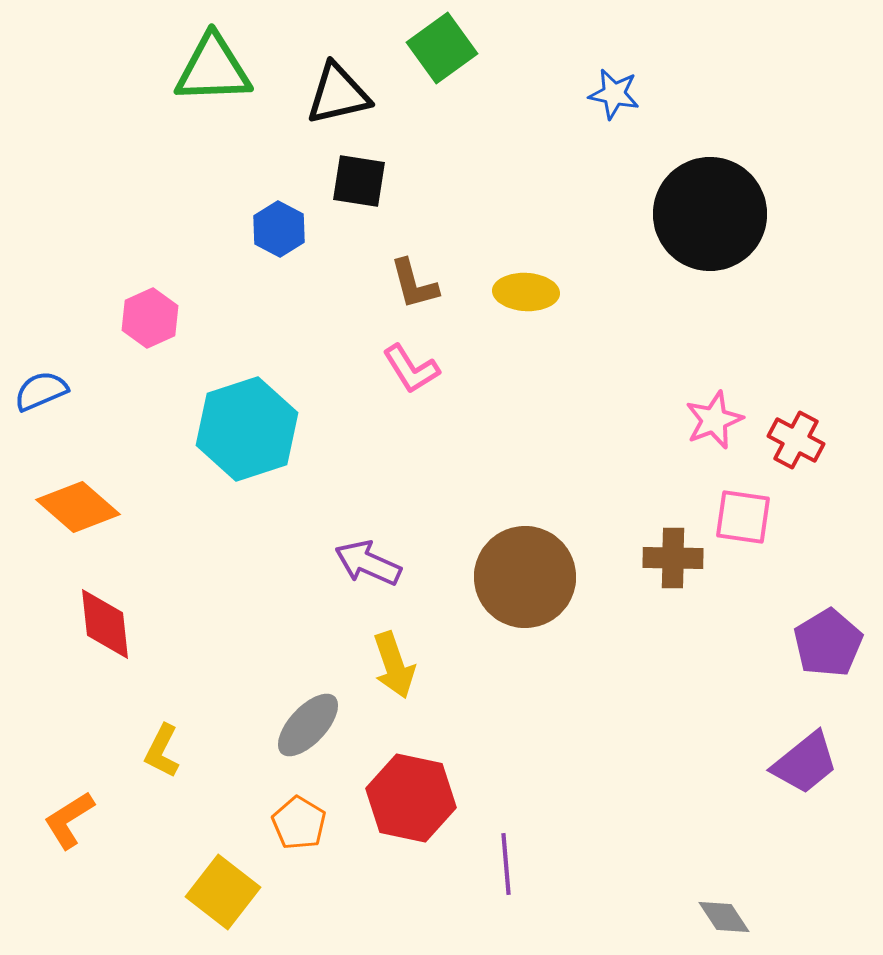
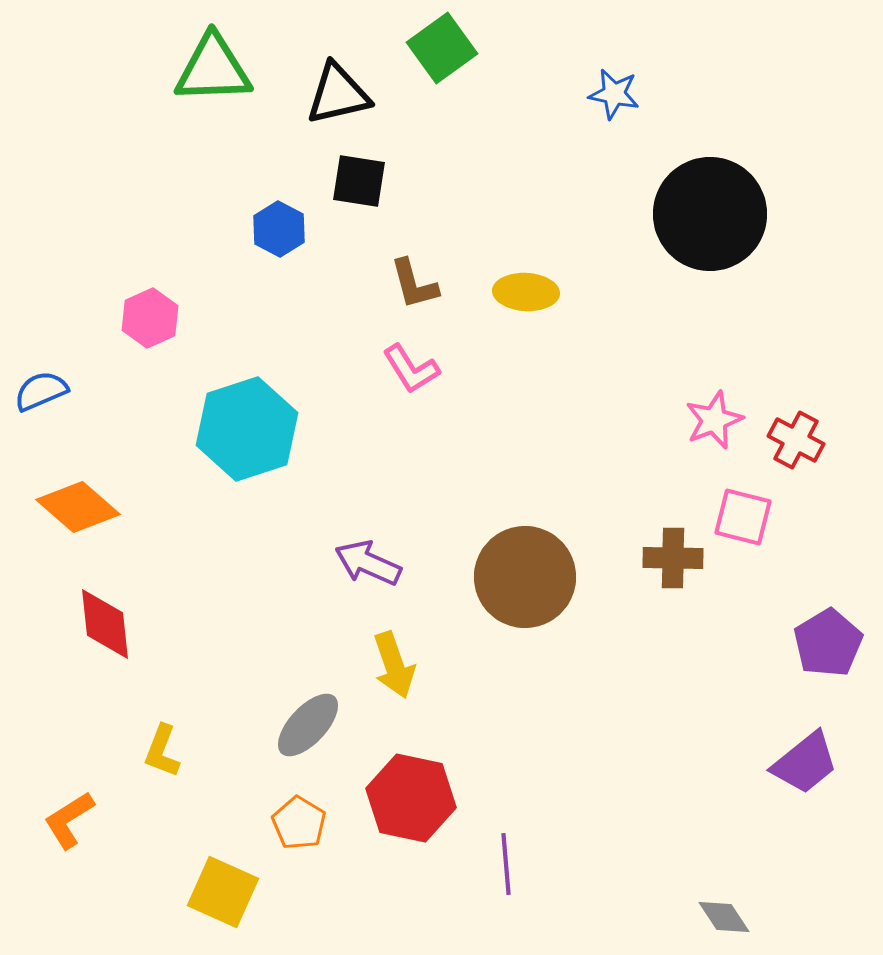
pink square: rotated 6 degrees clockwise
yellow L-shape: rotated 6 degrees counterclockwise
yellow square: rotated 14 degrees counterclockwise
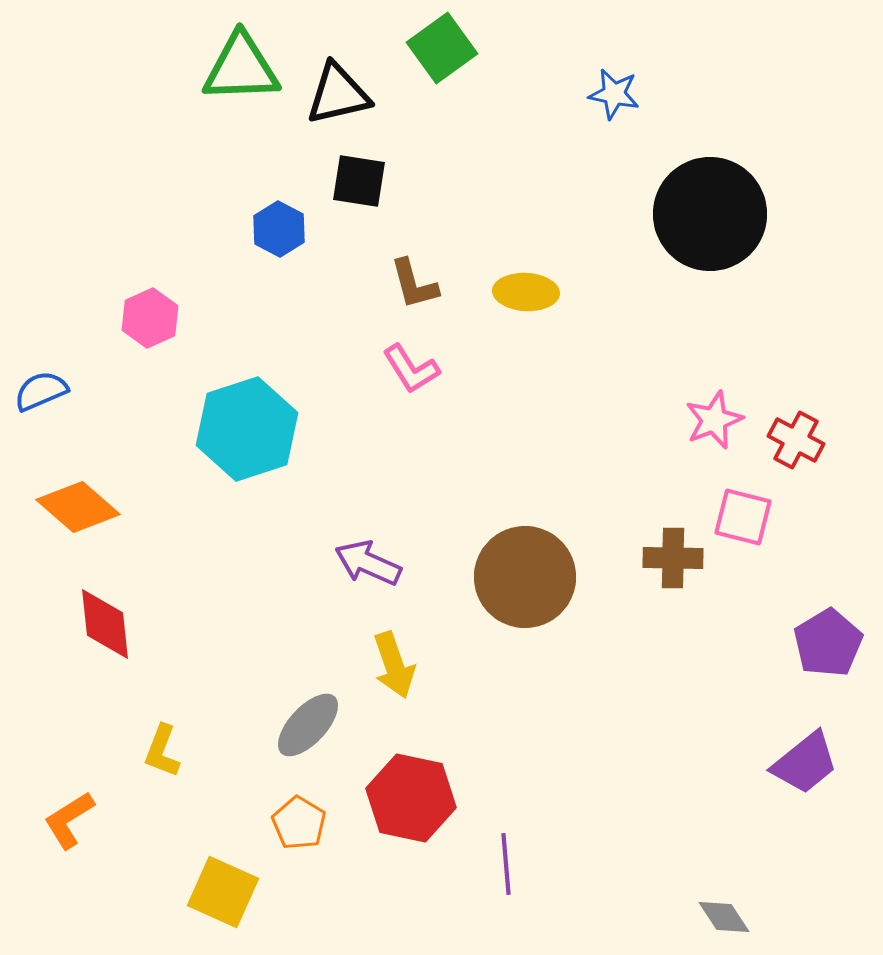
green triangle: moved 28 px right, 1 px up
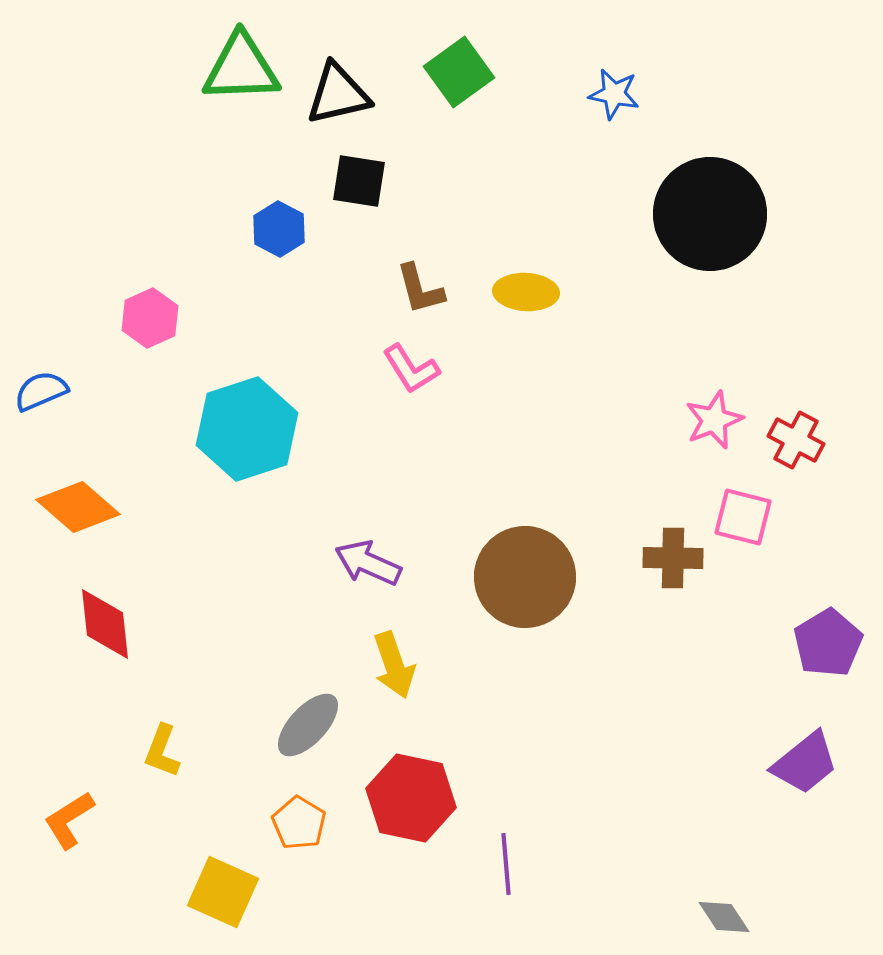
green square: moved 17 px right, 24 px down
brown L-shape: moved 6 px right, 5 px down
